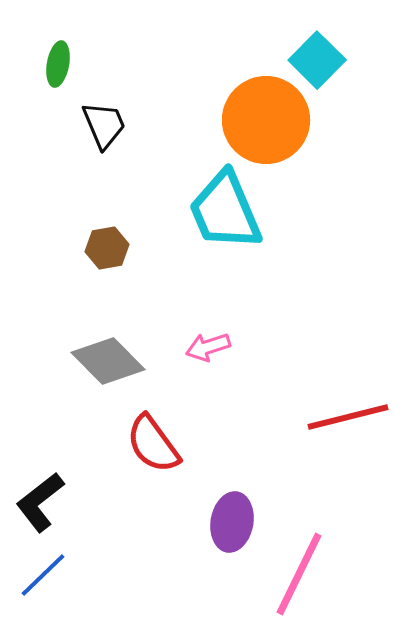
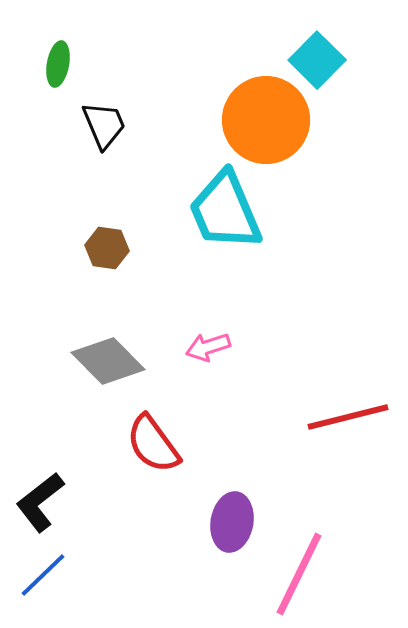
brown hexagon: rotated 18 degrees clockwise
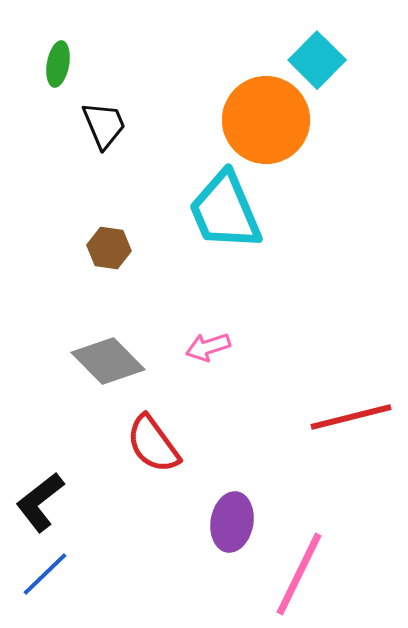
brown hexagon: moved 2 px right
red line: moved 3 px right
blue line: moved 2 px right, 1 px up
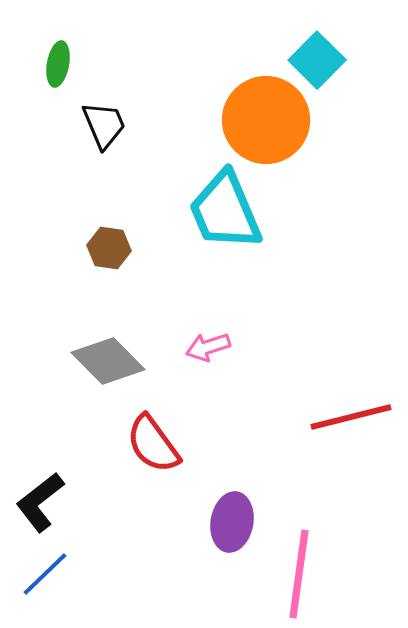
pink line: rotated 18 degrees counterclockwise
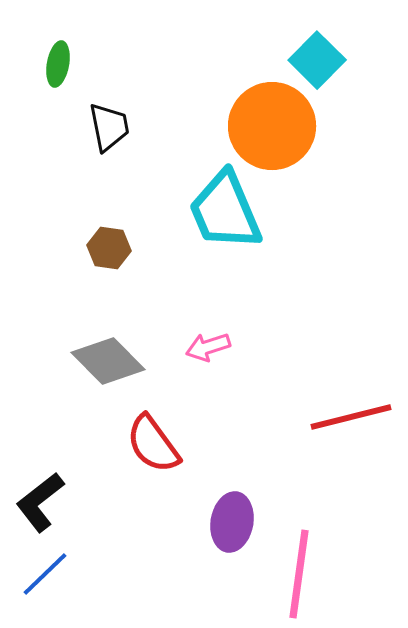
orange circle: moved 6 px right, 6 px down
black trapezoid: moved 5 px right, 2 px down; rotated 12 degrees clockwise
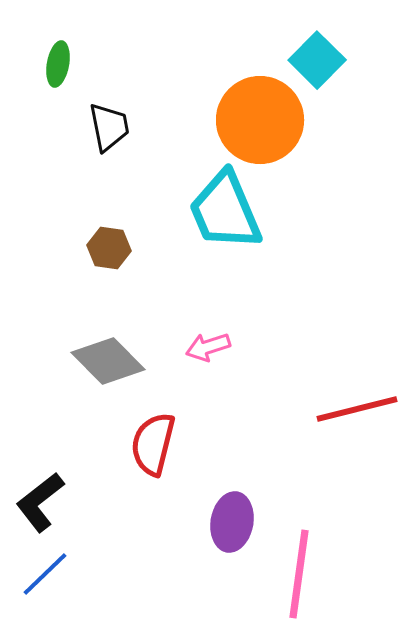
orange circle: moved 12 px left, 6 px up
red line: moved 6 px right, 8 px up
red semicircle: rotated 50 degrees clockwise
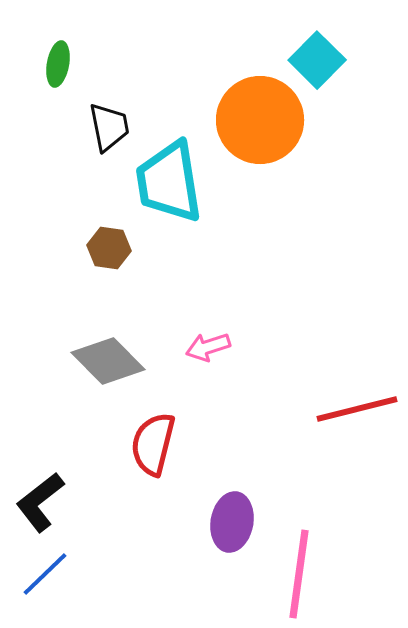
cyan trapezoid: moved 56 px left, 29 px up; rotated 14 degrees clockwise
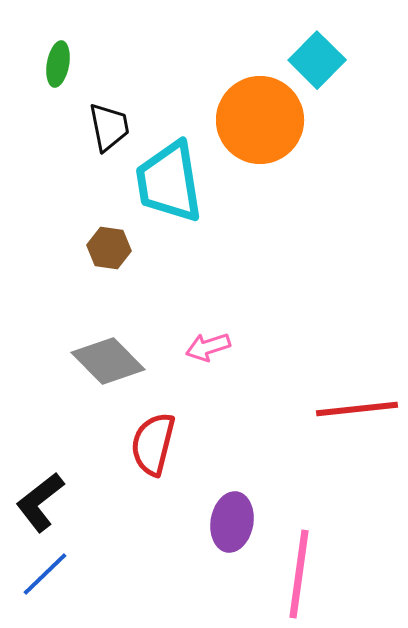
red line: rotated 8 degrees clockwise
